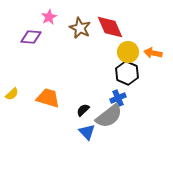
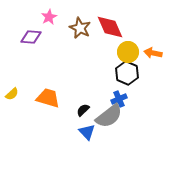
blue cross: moved 1 px right, 1 px down
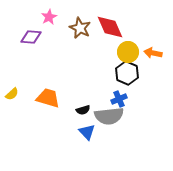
black semicircle: rotated 152 degrees counterclockwise
gray semicircle: rotated 32 degrees clockwise
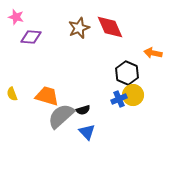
pink star: moved 33 px left; rotated 28 degrees counterclockwise
brown star: moved 1 px left; rotated 25 degrees clockwise
yellow circle: moved 5 px right, 43 px down
yellow semicircle: rotated 112 degrees clockwise
orange trapezoid: moved 1 px left, 2 px up
gray semicircle: moved 48 px left; rotated 144 degrees clockwise
